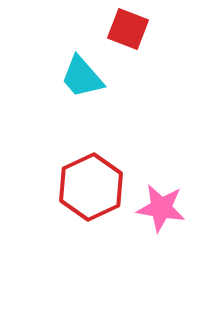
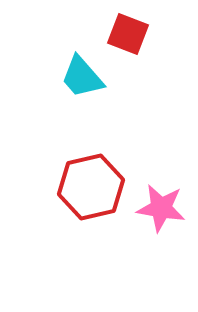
red square: moved 5 px down
red hexagon: rotated 12 degrees clockwise
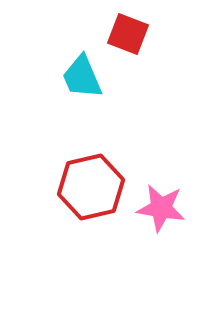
cyan trapezoid: rotated 18 degrees clockwise
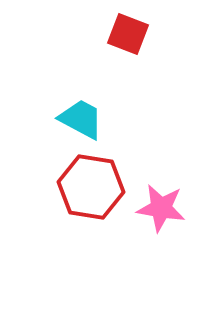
cyan trapezoid: moved 1 px left, 42 px down; rotated 141 degrees clockwise
red hexagon: rotated 22 degrees clockwise
